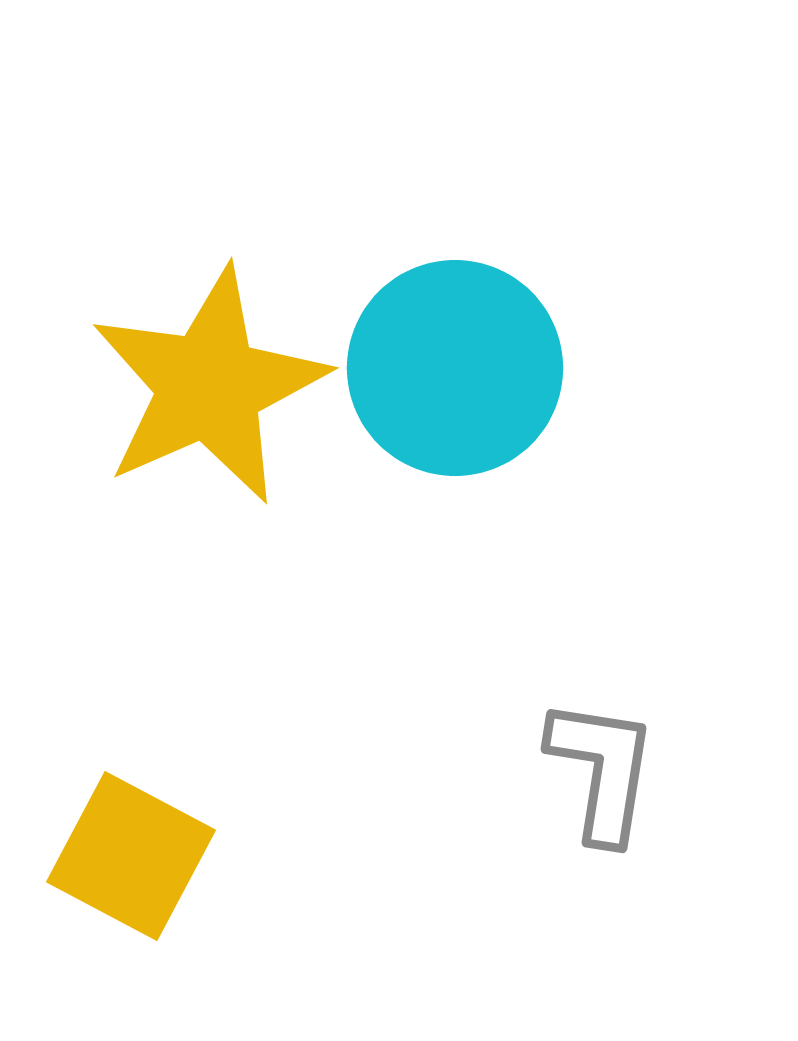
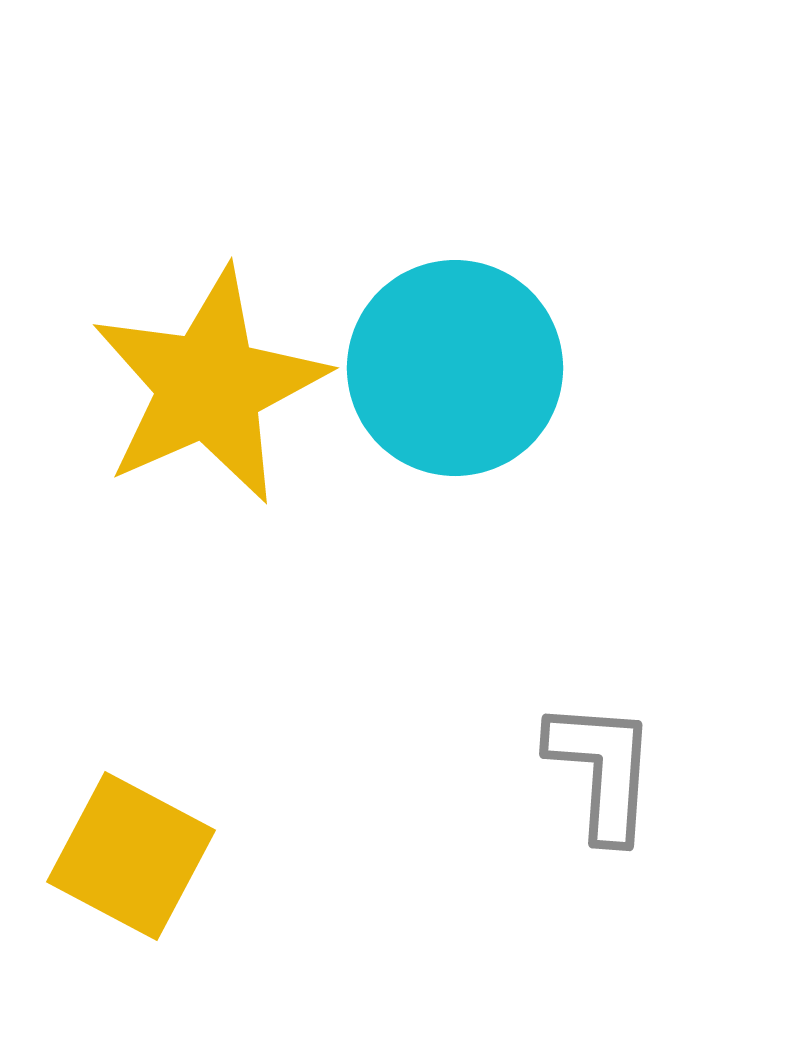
gray L-shape: rotated 5 degrees counterclockwise
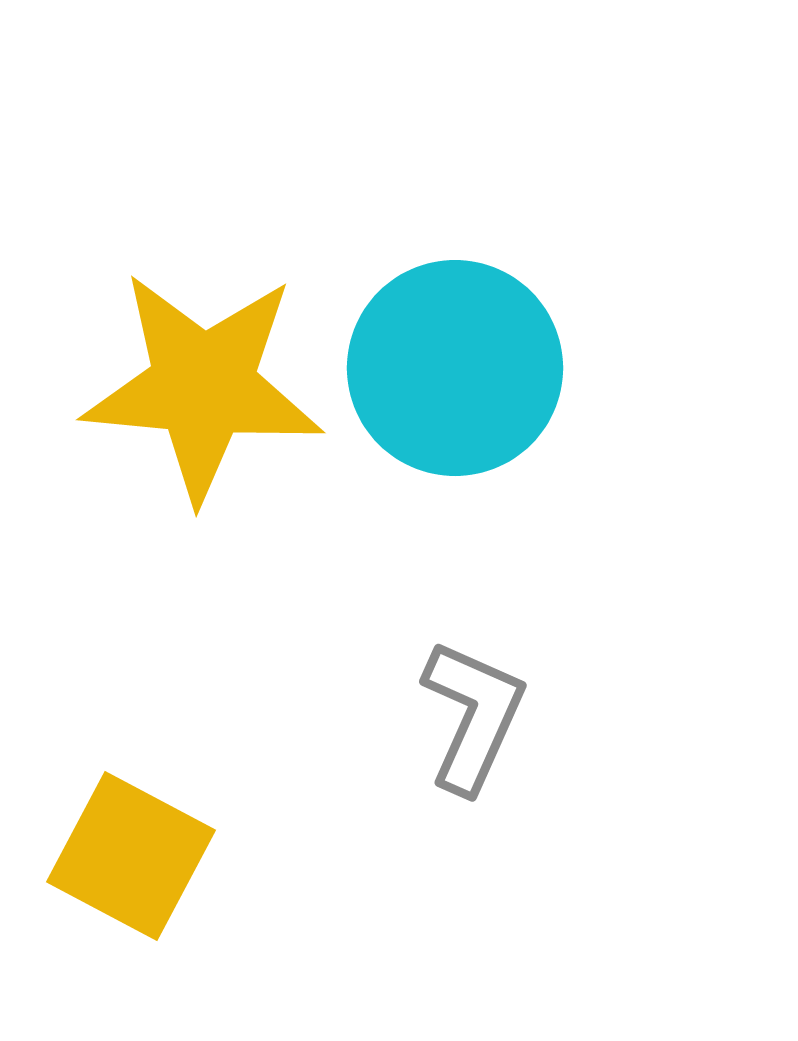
yellow star: moved 6 px left; rotated 29 degrees clockwise
gray L-shape: moved 129 px left, 54 px up; rotated 20 degrees clockwise
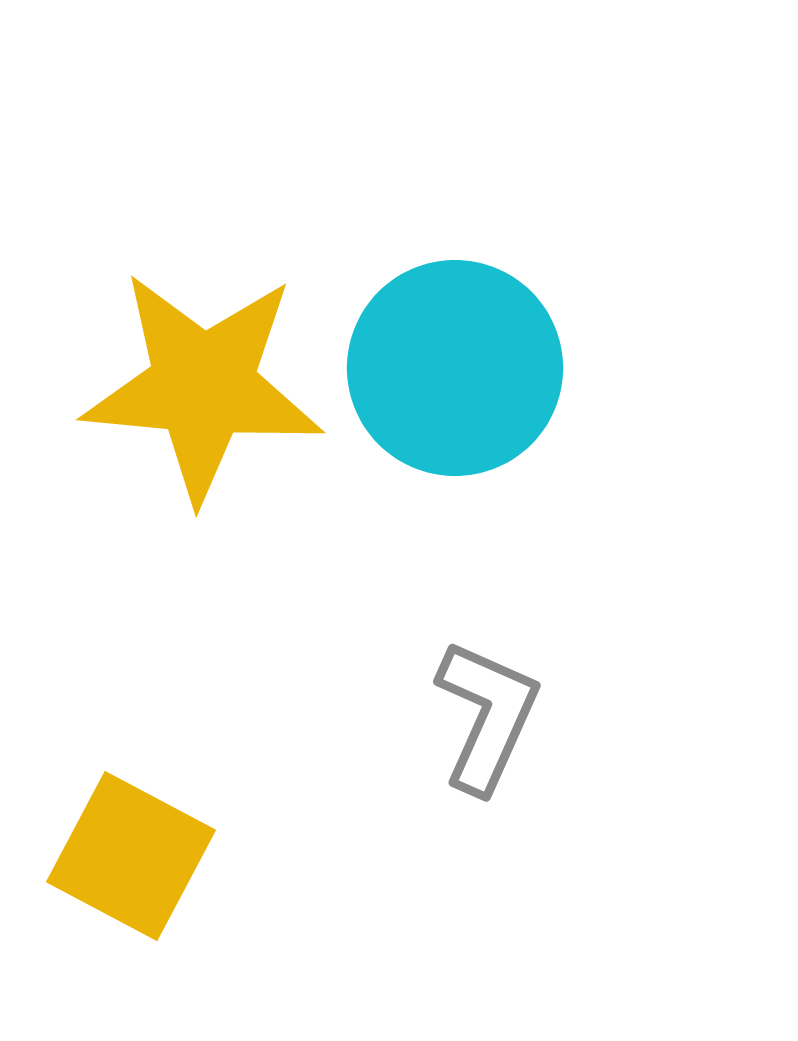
gray L-shape: moved 14 px right
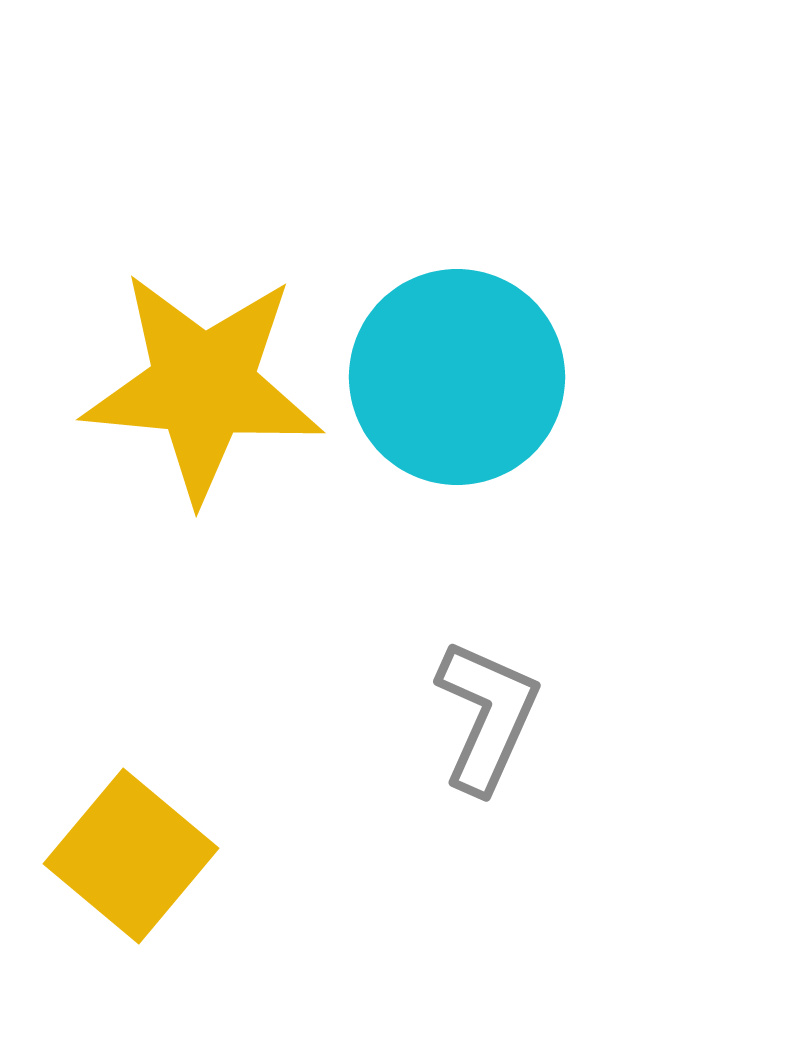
cyan circle: moved 2 px right, 9 px down
yellow square: rotated 12 degrees clockwise
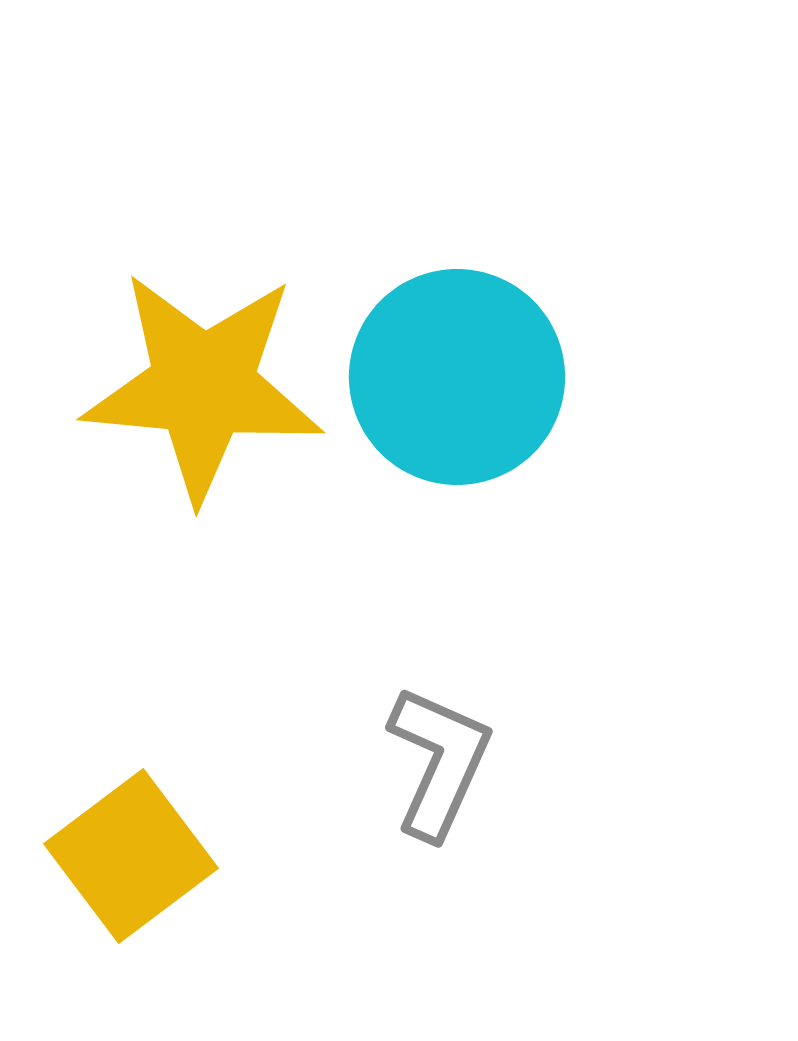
gray L-shape: moved 48 px left, 46 px down
yellow square: rotated 13 degrees clockwise
